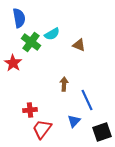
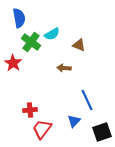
brown arrow: moved 16 px up; rotated 88 degrees counterclockwise
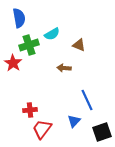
green cross: moved 2 px left, 3 px down; rotated 36 degrees clockwise
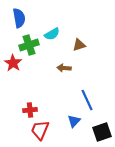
brown triangle: rotated 40 degrees counterclockwise
red trapezoid: moved 2 px left, 1 px down; rotated 15 degrees counterclockwise
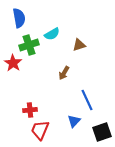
brown arrow: moved 5 px down; rotated 64 degrees counterclockwise
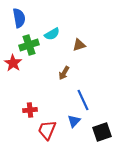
blue line: moved 4 px left
red trapezoid: moved 7 px right
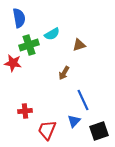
red star: rotated 24 degrees counterclockwise
red cross: moved 5 px left, 1 px down
black square: moved 3 px left, 1 px up
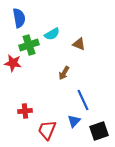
brown triangle: moved 1 px up; rotated 40 degrees clockwise
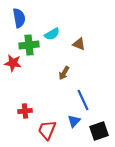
green cross: rotated 12 degrees clockwise
